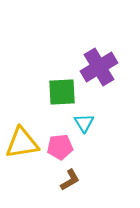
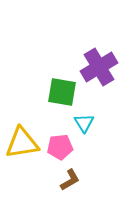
green square: rotated 12 degrees clockwise
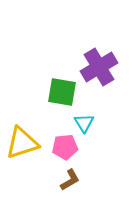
yellow triangle: rotated 9 degrees counterclockwise
pink pentagon: moved 5 px right
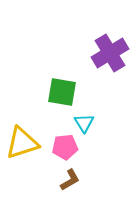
purple cross: moved 11 px right, 14 px up
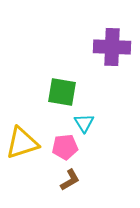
purple cross: moved 2 px right, 6 px up; rotated 33 degrees clockwise
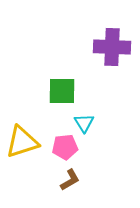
green square: moved 1 px up; rotated 8 degrees counterclockwise
yellow triangle: moved 1 px up
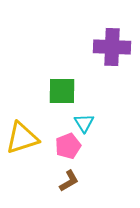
yellow triangle: moved 4 px up
pink pentagon: moved 3 px right, 1 px up; rotated 15 degrees counterclockwise
brown L-shape: moved 1 px left, 1 px down
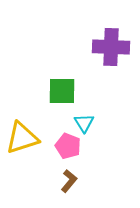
purple cross: moved 1 px left
pink pentagon: rotated 30 degrees counterclockwise
brown L-shape: rotated 20 degrees counterclockwise
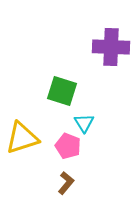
green square: rotated 16 degrees clockwise
brown L-shape: moved 3 px left, 2 px down
